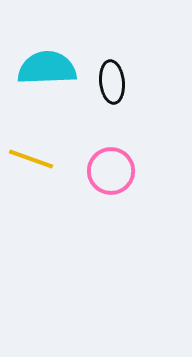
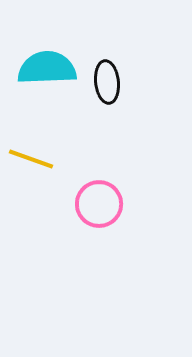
black ellipse: moved 5 px left
pink circle: moved 12 px left, 33 px down
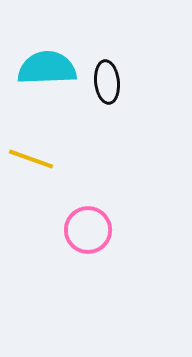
pink circle: moved 11 px left, 26 px down
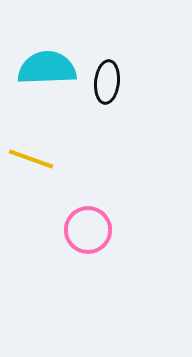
black ellipse: rotated 12 degrees clockwise
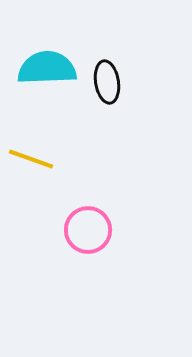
black ellipse: rotated 15 degrees counterclockwise
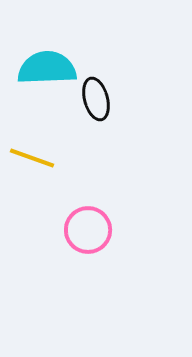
black ellipse: moved 11 px left, 17 px down; rotated 6 degrees counterclockwise
yellow line: moved 1 px right, 1 px up
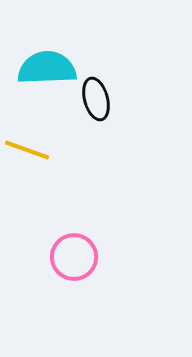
yellow line: moved 5 px left, 8 px up
pink circle: moved 14 px left, 27 px down
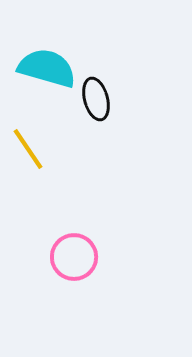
cyan semicircle: rotated 18 degrees clockwise
yellow line: moved 1 px right, 1 px up; rotated 36 degrees clockwise
